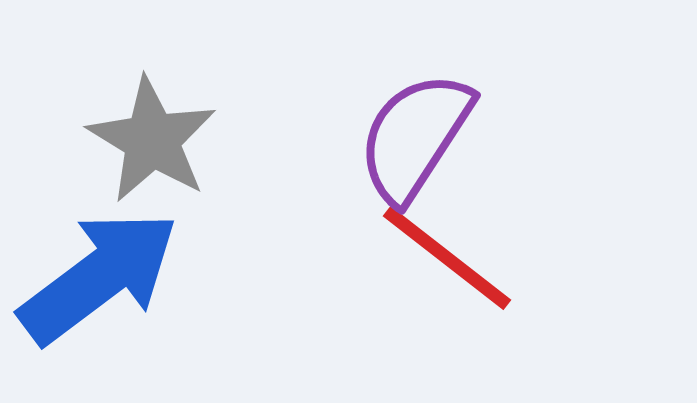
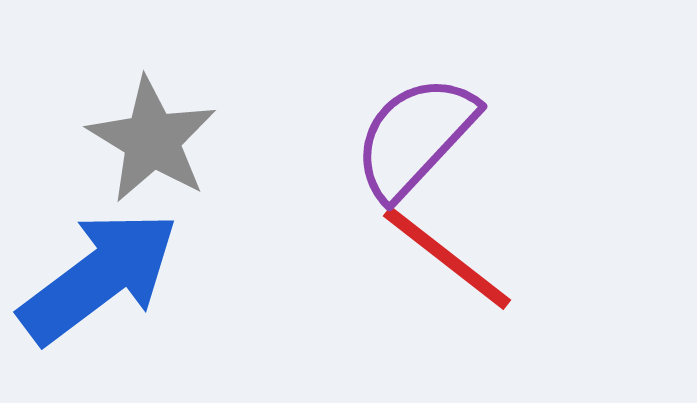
purple semicircle: rotated 10 degrees clockwise
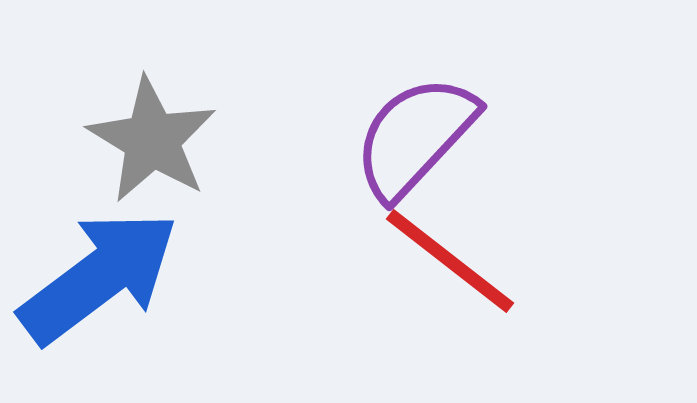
red line: moved 3 px right, 3 px down
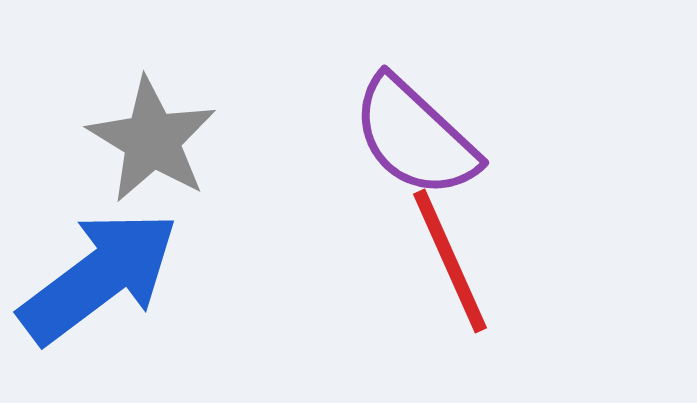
purple semicircle: rotated 90 degrees counterclockwise
red line: rotated 28 degrees clockwise
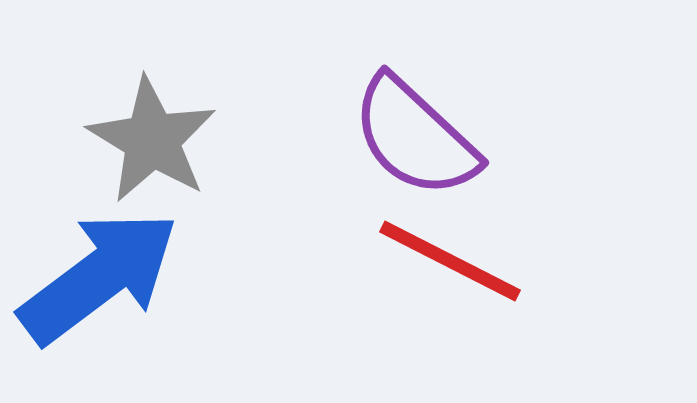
red line: rotated 39 degrees counterclockwise
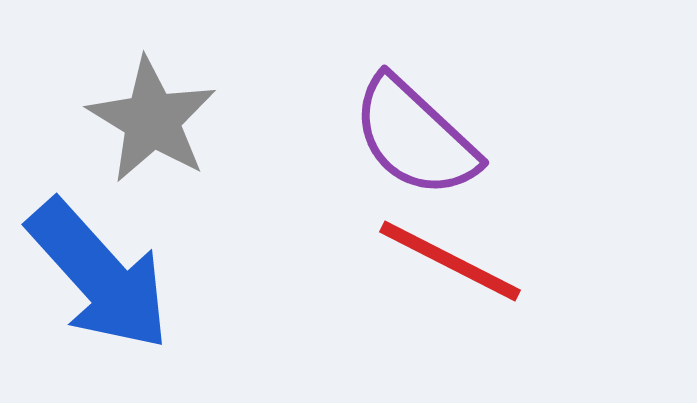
gray star: moved 20 px up
blue arrow: moved 2 px up; rotated 85 degrees clockwise
